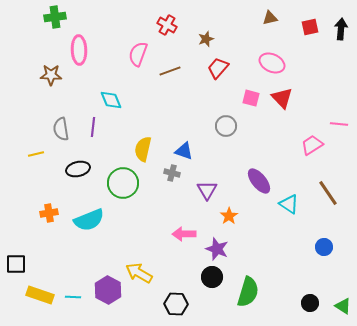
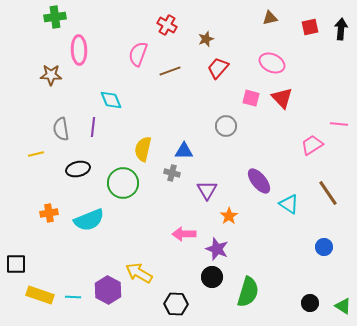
blue triangle at (184, 151): rotated 18 degrees counterclockwise
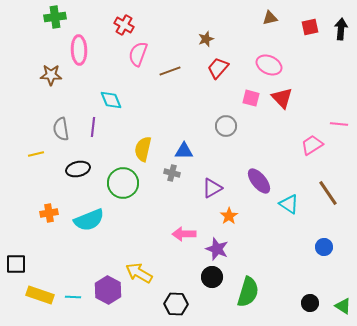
red cross at (167, 25): moved 43 px left
pink ellipse at (272, 63): moved 3 px left, 2 px down
purple triangle at (207, 190): moved 5 px right, 2 px up; rotated 30 degrees clockwise
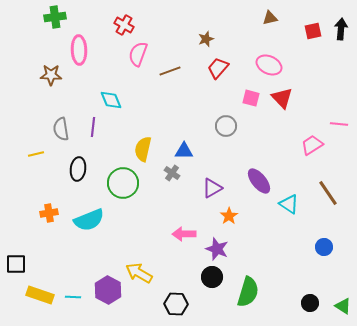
red square at (310, 27): moved 3 px right, 4 px down
black ellipse at (78, 169): rotated 70 degrees counterclockwise
gray cross at (172, 173): rotated 21 degrees clockwise
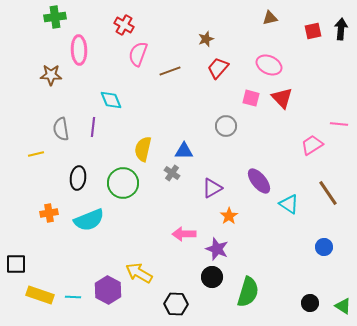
black ellipse at (78, 169): moved 9 px down
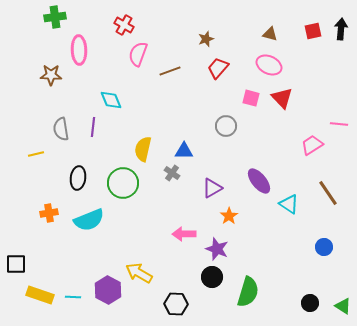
brown triangle at (270, 18): moved 16 px down; rotated 28 degrees clockwise
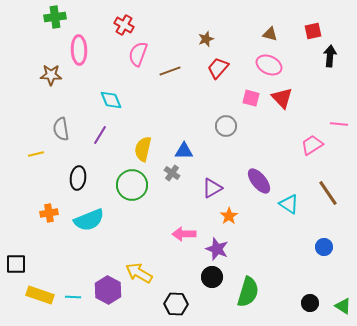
black arrow at (341, 29): moved 11 px left, 27 px down
purple line at (93, 127): moved 7 px right, 8 px down; rotated 24 degrees clockwise
green circle at (123, 183): moved 9 px right, 2 px down
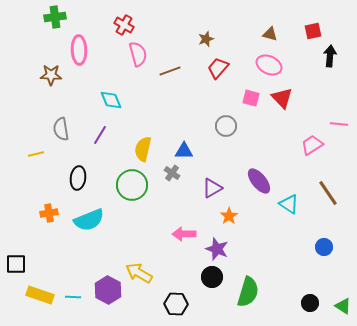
pink semicircle at (138, 54): rotated 145 degrees clockwise
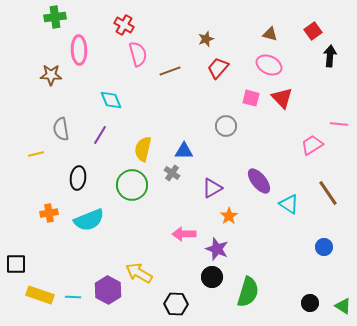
red square at (313, 31): rotated 24 degrees counterclockwise
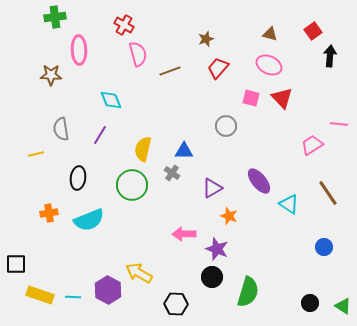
orange star at (229, 216): rotated 18 degrees counterclockwise
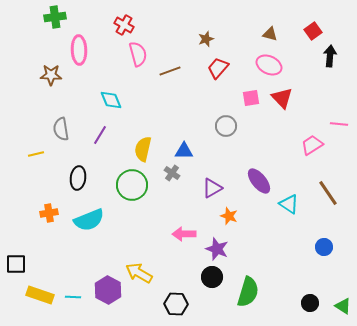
pink square at (251, 98): rotated 24 degrees counterclockwise
